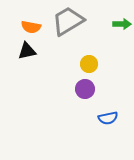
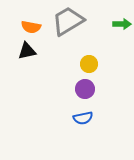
blue semicircle: moved 25 px left
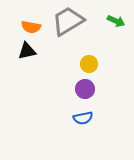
green arrow: moved 6 px left, 3 px up; rotated 24 degrees clockwise
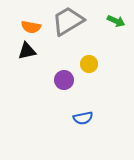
purple circle: moved 21 px left, 9 px up
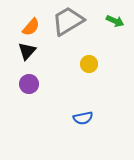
green arrow: moved 1 px left
orange semicircle: rotated 60 degrees counterclockwise
black triangle: rotated 36 degrees counterclockwise
purple circle: moved 35 px left, 4 px down
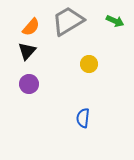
blue semicircle: rotated 108 degrees clockwise
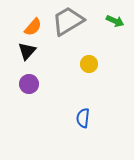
orange semicircle: moved 2 px right
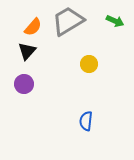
purple circle: moved 5 px left
blue semicircle: moved 3 px right, 3 px down
